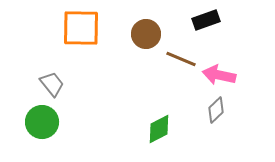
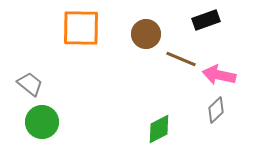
gray trapezoid: moved 22 px left; rotated 12 degrees counterclockwise
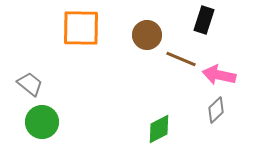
black rectangle: moved 2 px left; rotated 52 degrees counterclockwise
brown circle: moved 1 px right, 1 px down
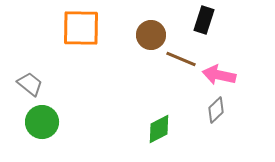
brown circle: moved 4 px right
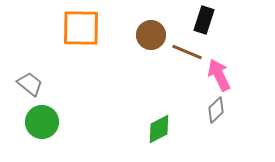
brown line: moved 6 px right, 7 px up
pink arrow: rotated 52 degrees clockwise
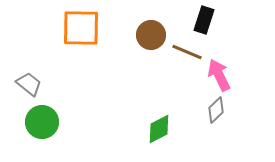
gray trapezoid: moved 1 px left
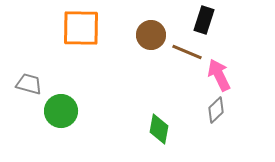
gray trapezoid: rotated 24 degrees counterclockwise
green circle: moved 19 px right, 11 px up
green diamond: rotated 52 degrees counterclockwise
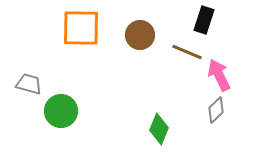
brown circle: moved 11 px left
green diamond: rotated 12 degrees clockwise
